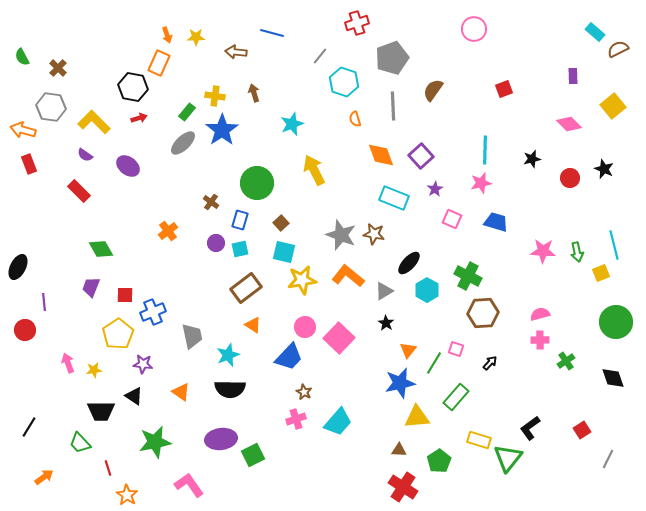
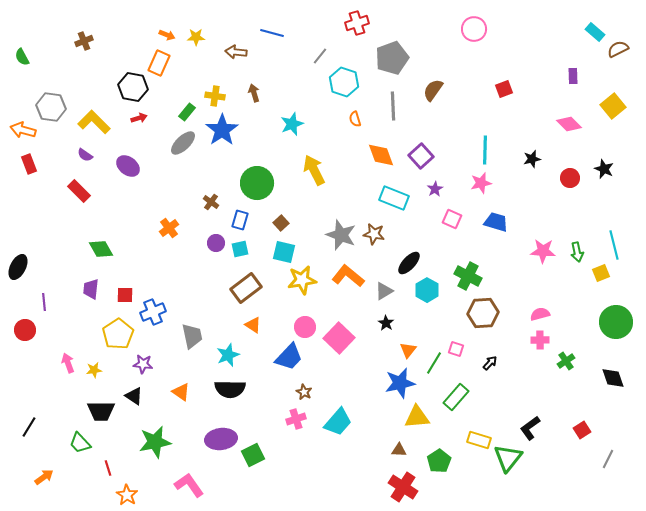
orange arrow at (167, 35): rotated 49 degrees counterclockwise
brown cross at (58, 68): moved 26 px right, 27 px up; rotated 24 degrees clockwise
orange cross at (168, 231): moved 1 px right, 3 px up
purple trapezoid at (91, 287): moved 2 px down; rotated 15 degrees counterclockwise
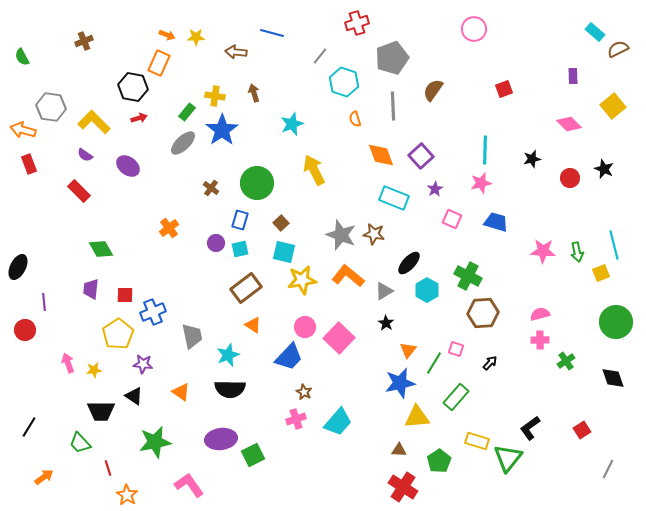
brown cross at (211, 202): moved 14 px up
yellow rectangle at (479, 440): moved 2 px left, 1 px down
gray line at (608, 459): moved 10 px down
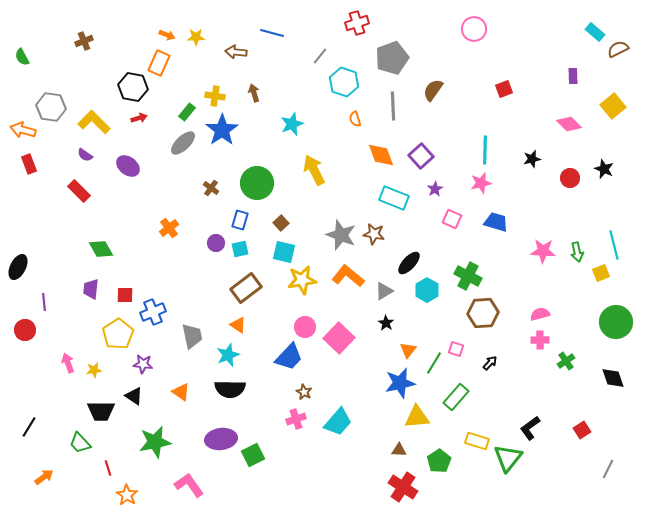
orange triangle at (253, 325): moved 15 px left
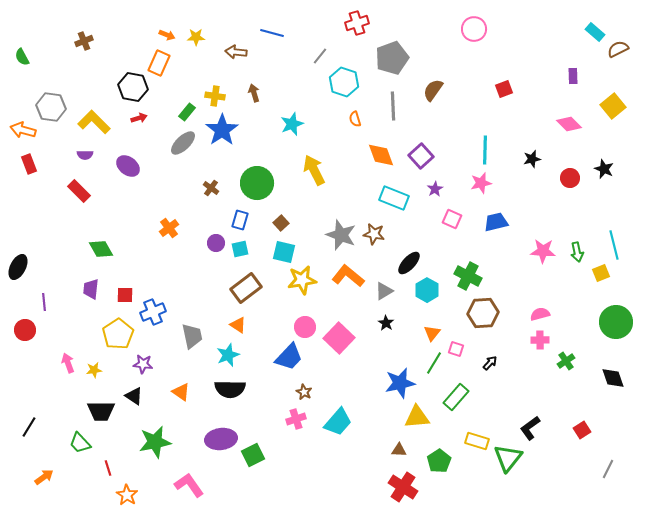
purple semicircle at (85, 155): rotated 35 degrees counterclockwise
blue trapezoid at (496, 222): rotated 30 degrees counterclockwise
orange triangle at (408, 350): moved 24 px right, 17 px up
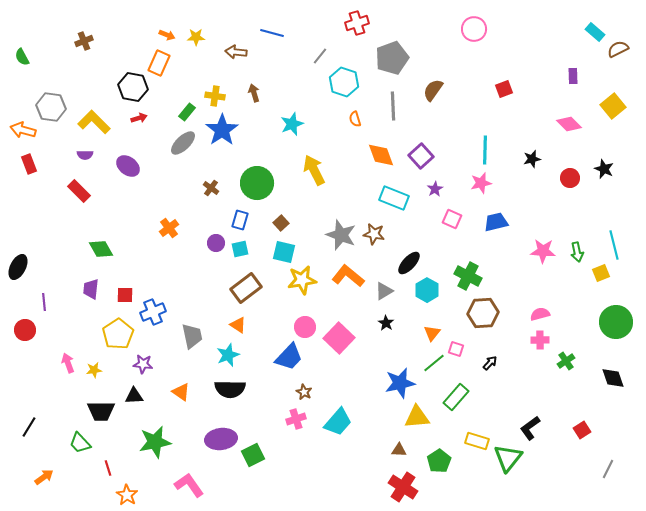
green line at (434, 363): rotated 20 degrees clockwise
black triangle at (134, 396): rotated 36 degrees counterclockwise
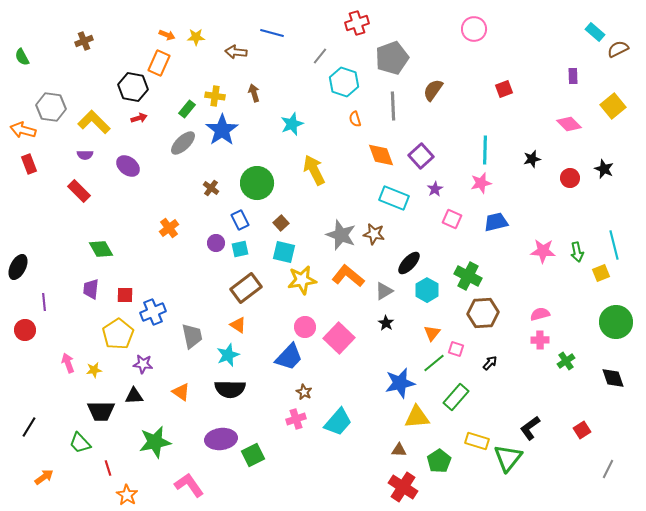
green rectangle at (187, 112): moved 3 px up
blue rectangle at (240, 220): rotated 42 degrees counterclockwise
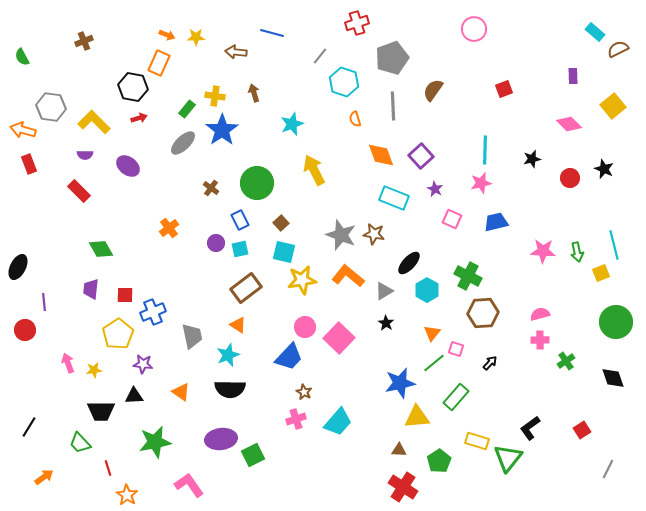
purple star at (435, 189): rotated 14 degrees counterclockwise
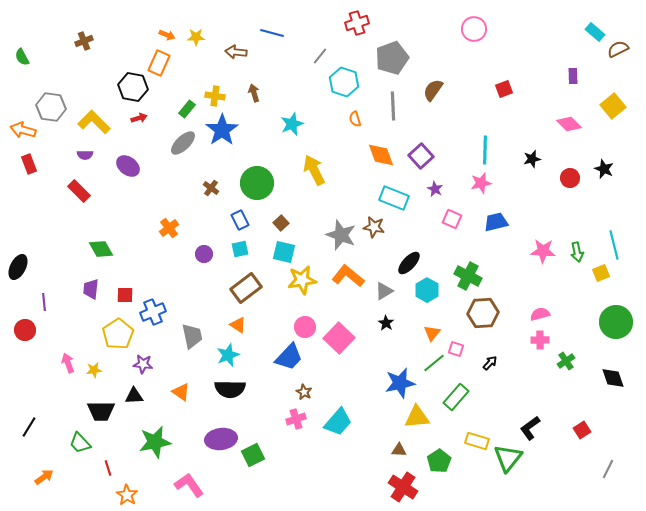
brown star at (374, 234): moved 7 px up
purple circle at (216, 243): moved 12 px left, 11 px down
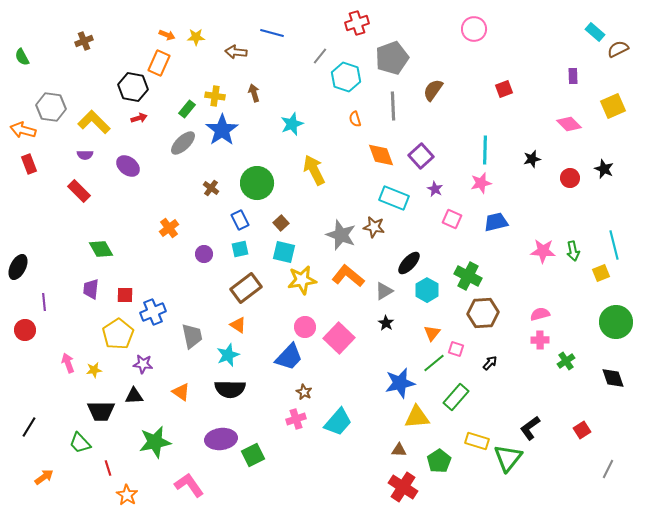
cyan hexagon at (344, 82): moved 2 px right, 5 px up
yellow square at (613, 106): rotated 15 degrees clockwise
green arrow at (577, 252): moved 4 px left, 1 px up
